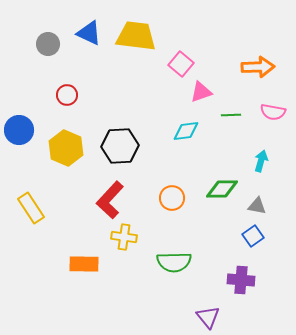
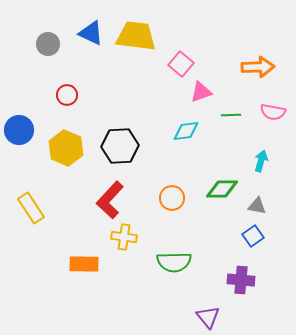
blue triangle: moved 2 px right
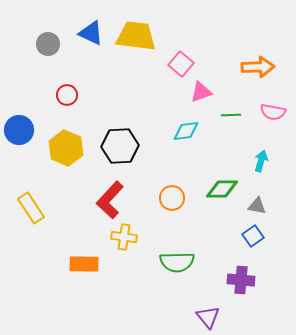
green semicircle: moved 3 px right
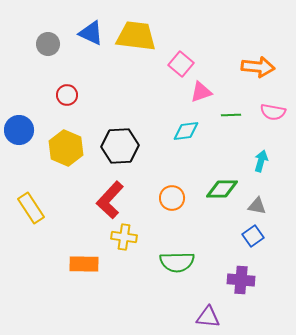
orange arrow: rotated 8 degrees clockwise
purple triangle: rotated 45 degrees counterclockwise
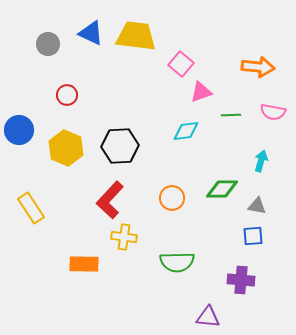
blue square: rotated 30 degrees clockwise
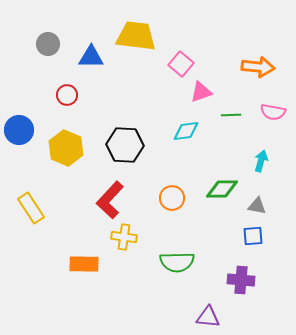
blue triangle: moved 24 px down; rotated 24 degrees counterclockwise
black hexagon: moved 5 px right, 1 px up; rotated 6 degrees clockwise
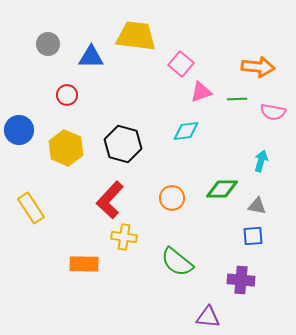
green line: moved 6 px right, 16 px up
black hexagon: moved 2 px left, 1 px up; rotated 12 degrees clockwise
green semicircle: rotated 40 degrees clockwise
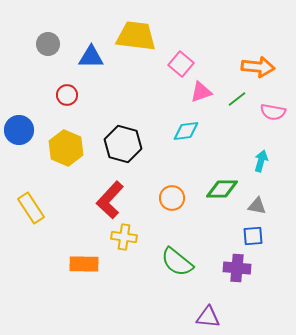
green line: rotated 36 degrees counterclockwise
purple cross: moved 4 px left, 12 px up
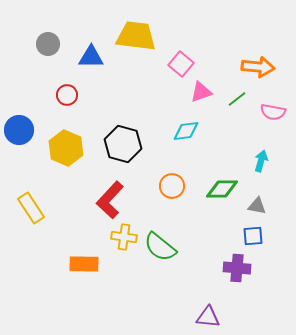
orange circle: moved 12 px up
green semicircle: moved 17 px left, 15 px up
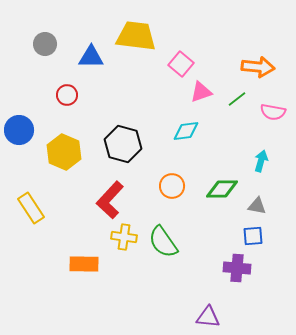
gray circle: moved 3 px left
yellow hexagon: moved 2 px left, 4 px down
green semicircle: moved 3 px right, 5 px up; rotated 16 degrees clockwise
